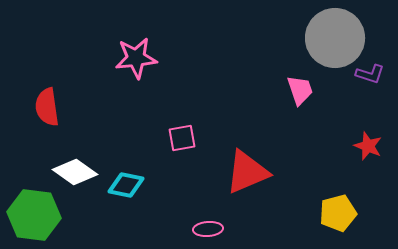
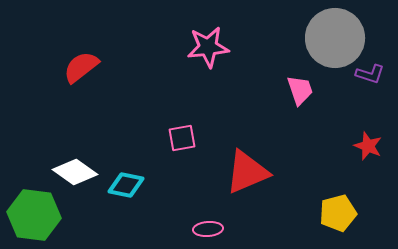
pink star: moved 72 px right, 11 px up
red semicircle: moved 34 px right, 40 px up; rotated 60 degrees clockwise
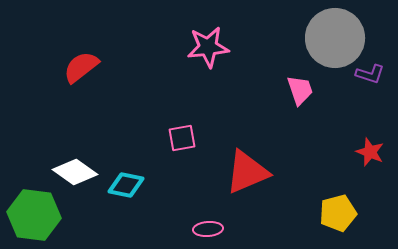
red star: moved 2 px right, 6 px down
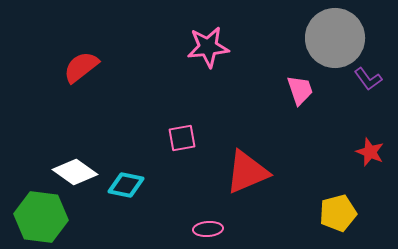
purple L-shape: moved 2 px left, 5 px down; rotated 36 degrees clockwise
green hexagon: moved 7 px right, 2 px down
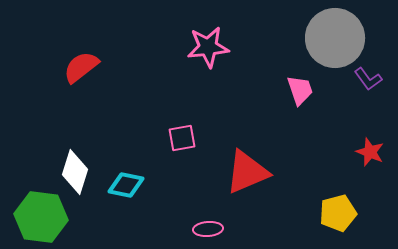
white diamond: rotated 72 degrees clockwise
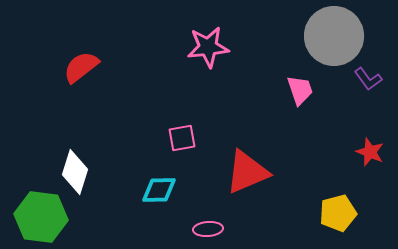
gray circle: moved 1 px left, 2 px up
cyan diamond: moved 33 px right, 5 px down; rotated 12 degrees counterclockwise
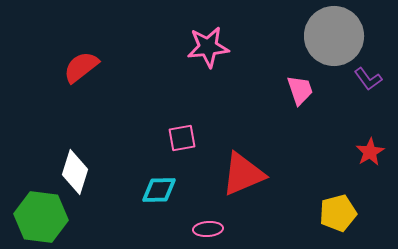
red star: rotated 20 degrees clockwise
red triangle: moved 4 px left, 2 px down
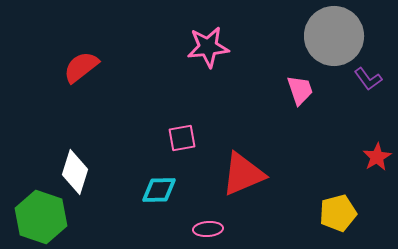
red star: moved 7 px right, 5 px down
green hexagon: rotated 12 degrees clockwise
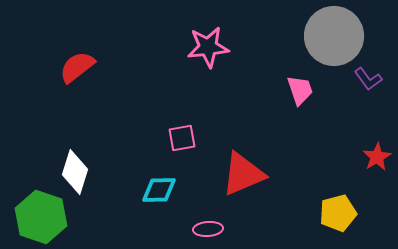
red semicircle: moved 4 px left
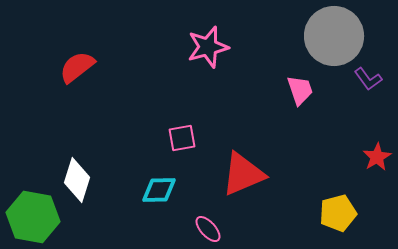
pink star: rotated 9 degrees counterclockwise
white diamond: moved 2 px right, 8 px down
green hexagon: moved 8 px left; rotated 9 degrees counterclockwise
pink ellipse: rotated 52 degrees clockwise
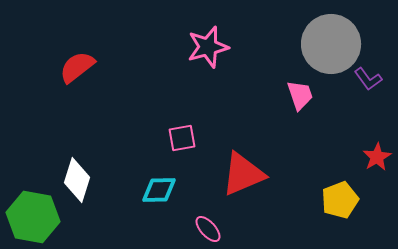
gray circle: moved 3 px left, 8 px down
pink trapezoid: moved 5 px down
yellow pentagon: moved 2 px right, 13 px up; rotated 6 degrees counterclockwise
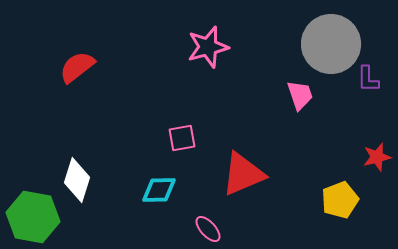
purple L-shape: rotated 36 degrees clockwise
red star: rotated 16 degrees clockwise
